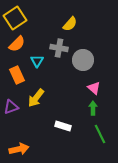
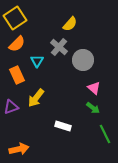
gray cross: moved 1 px up; rotated 30 degrees clockwise
green arrow: rotated 128 degrees clockwise
green line: moved 5 px right
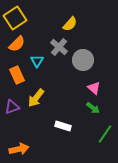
purple triangle: moved 1 px right
green line: rotated 60 degrees clockwise
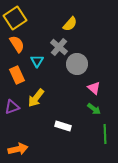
orange semicircle: rotated 78 degrees counterclockwise
gray circle: moved 6 px left, 4 px down
green arrow: moved 1 px right, 1 px down
green line: rotated 36 degrees counterclockwise
orange arrow: moved 1 px left
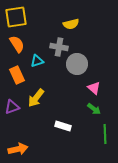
yellow square: moved 1 px right, 1 px up; rotated 25 degrees clockwise
yellow semicircle: moved 1 px right; rotated 35 degrees clockwise
gray cross: rotated 30 degrees counterclockwise
cyan triangle: rotated 40 degrees clockwise
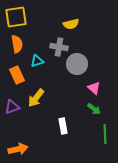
orange semicircle: rotated 24 degrees clockwise
white rectangle: rotated 63 degrees clockwise
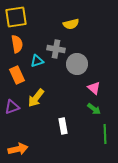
gray cross: moved 3 px left, 2 px down
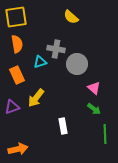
yellow semicircle: moved 7 px up; rotated 56 degrees clockwise
cyan triangle: moved 3 px right, 1 px down
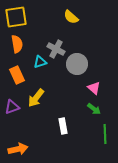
gray cross: rotated 18 degrees clockwise
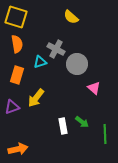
yellow square: rotated 25 degrees clockwise
orange rectangle: rotated 42 degrees clockwise
green arrow: moved 12 px left, 13 px down
